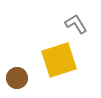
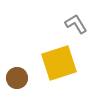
yellow square: moved 3 px down
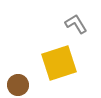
brown circle: moved 1 px right, 7 px down
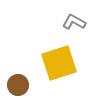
gray L-shape: moved 2 px left, 2 px up; rotated 30 degrees counterclockwise
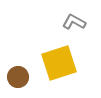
brown circle: moved 8 px up
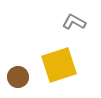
yellow square: moved 2 px down
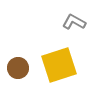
brown circle: moved 9 px up
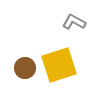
brown circle: moved 7 px right
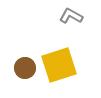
gray L-shape: moved 3 px left, 6 px up
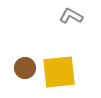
yellow square: moved 7 px down; rotated 12 degrees clockwise
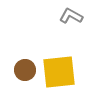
brown circle: moved 2 px down
